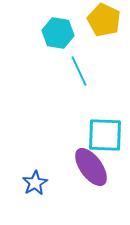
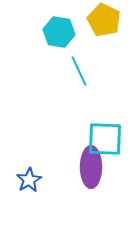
cyan hexagon: moved 1 px right, 1 px up
cyan square: moved 4 px down
purple ellipse: rotated 36 degrees clockwise
blue star: moved 6 px left, 3 px up
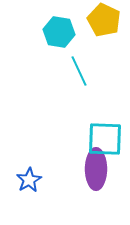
purple ellipse: moved 5 px right, 2 px down
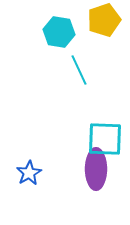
yellow pentagon: rotated 28 degrees clockwise
cyan line: moved 1 px up
blue star: moved 7 px up
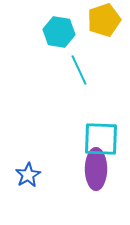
cyan square: moved 4 px left
blue star: moved 1 px left, 2 px down
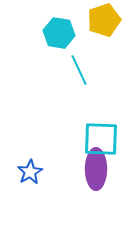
cyan hexagon: moved 1 px down
blue star: moved 2 px right, 3 px up
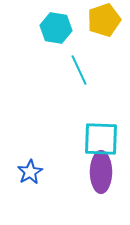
cyan hexagon: moved 3 px left, 5 px up
purple ellipse: moved 5 px right, 3 px down
